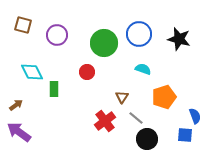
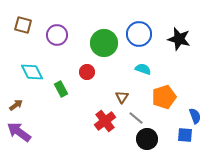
green rectangle: moved 7 px right; rotated 28 degrees counterclockwise
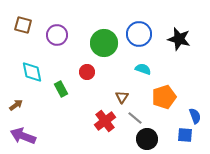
cyan diamond: rotated 15 degrees clockwise
gray line: moved 1 px left
purple arrow: moved 4 px right, 4 px down; rotated 15 degrees counterclockwise
